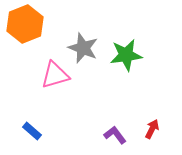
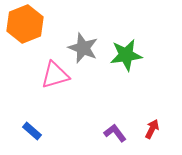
purple L-shape: moved 2 px up
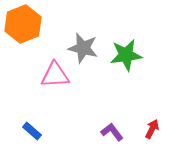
orange hexagon: moved 2 px left
gray star: rotated 8 degrees counterclockwise
pink triangle: rotated 12 degrees clockwise
purple L-shape: moved 3 px left, 1 px up
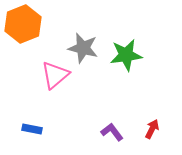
pink triangle: rotated 36 degrees counterclockwise
blue rectangle: moved 2 px up; rotated 30 degrees counterclockwise
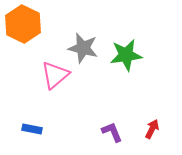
orange hexagon: rotated 12 degrees counterclockwise
purple L-shape: rotated 15 degrees clockwise
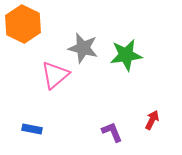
red arrow: moved 9 px up
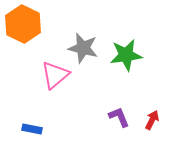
purple L-shape: moved 7 px right, 15 px up
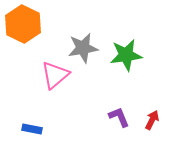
gray star: rotated 24 degrees counterclockwise
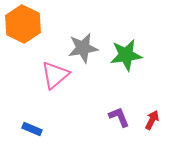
blue rectangle: rotated 12 degrees clockwise
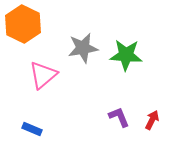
green star: rotated 12 degrees clockwise
pink triangle: moved 12 px left
